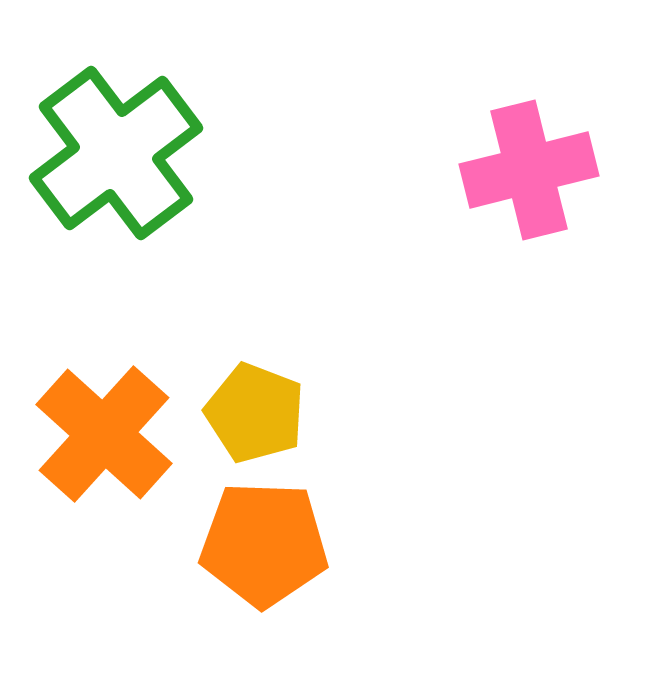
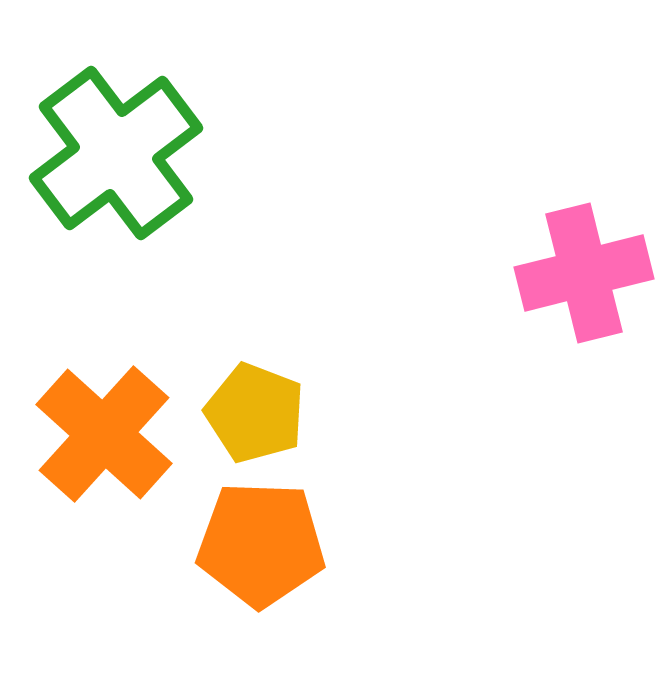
pink cross: moved 55 px right, 103 px down
orange pentagon: moved 3 px left
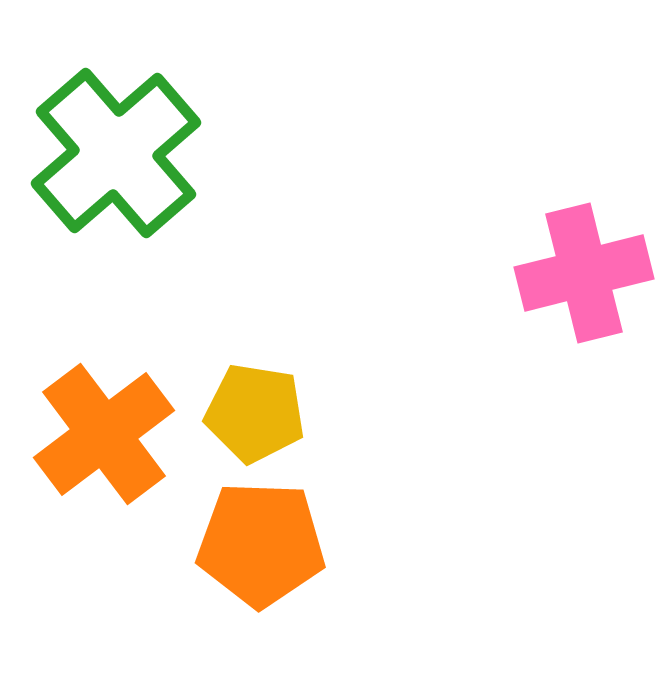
green cross: rotated 4 degrees counterclockwise
yellow pentagon: rotated 12 degrees counterclockwise
orange cross: rotated 11 degrees clockwise
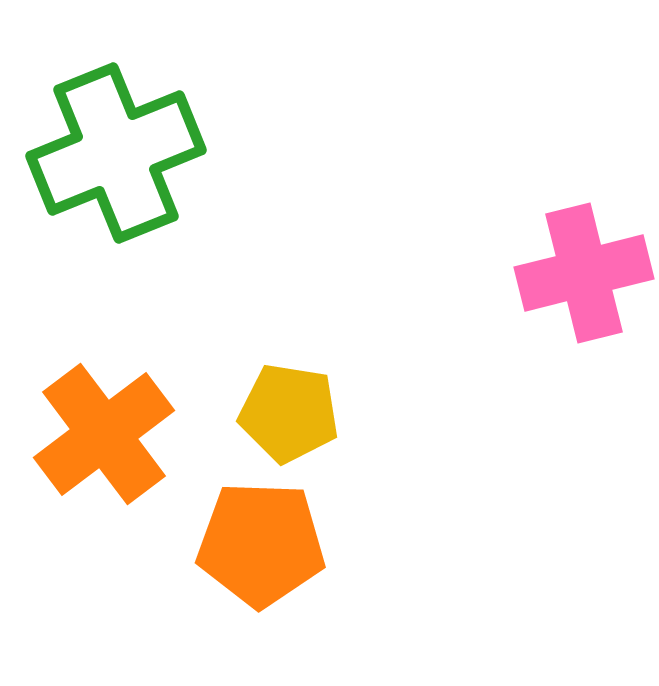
green cross: rotated 19 degrees clockwise
yellow pentagon: moved 34 px right
